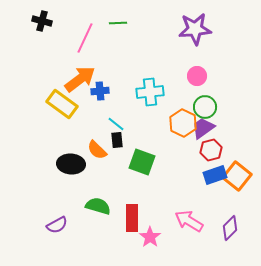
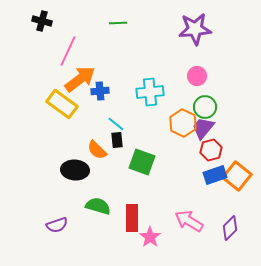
pink line: moved 17 px left, 13 px down
purple trapezoid: rotated 15 degrees counterclockwise
black ellipse: moved 4 px right, 6 px down
purple semicircle: rotated 10 degrees clockwise
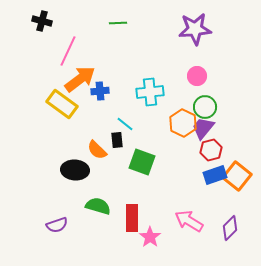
cyan line: moved 9 px right
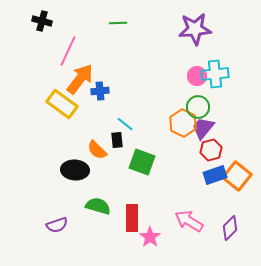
orange arrow: rotated 16 degrees counterclockwise
cyan cross: moved 65 px right, 18 px up
green circle: moved 7 px left
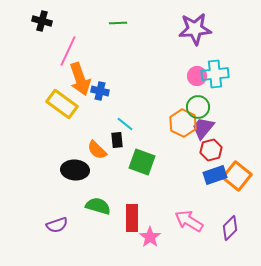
orange arrow: rotated 124 degrees clockwise
blue cross: rotated 18 degrees clockwise
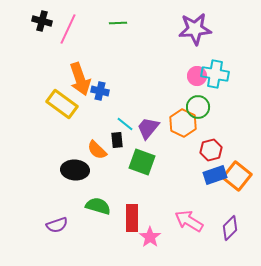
pink line: moved 22 px up
cyan cross: rotated 16 degrees clockwise
purple trapezoid: moved 55 px left
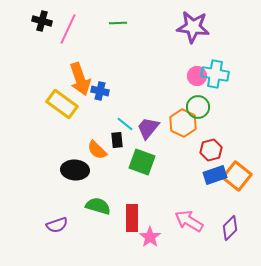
purple star: moved 2 px left, 2 px up; rotated 12 degrees clockwise
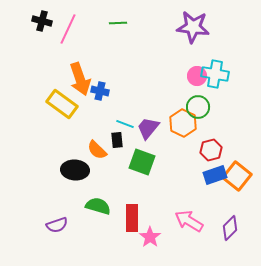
cyan line: rotated 18 degrees counterclockwise
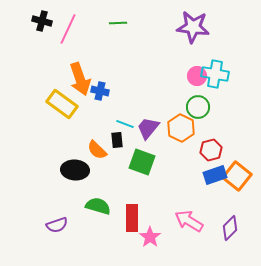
orange hexagon: moved 2 px left, 5 px down
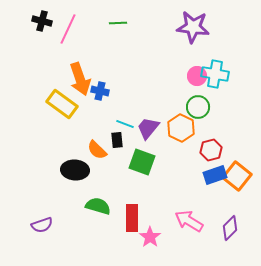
purple semicircle: moved 15 px left
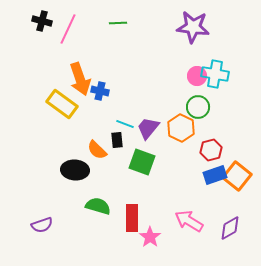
purple diamond: rotated 15 degrees clockwise
